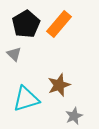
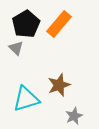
gray triangle: moved 2 px right, 6 px up
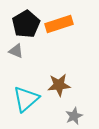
orange rectangle: rotated 32 degrees clockwise
gray triangle: moved 3 px down; rotated 21 degrees counterclockwise
brown star: rotated 15 degrees clockwise
cyan triangle: rotated 24 degrees counterclockwise
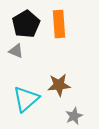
orange rectangle: rotated 76 degrees counterclockwise
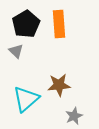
gray triangle: rotated 21 degrees clockwise
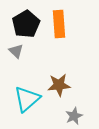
cyan triangle: moved 1 px right
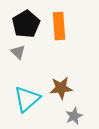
orange rectangle: moved 2 px down
gray triangle: moved 2 px right, 1 px down
brown star: moved 2 px right, 3 px down
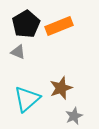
orange rectangle: rotated 72 degrees clockwise
gray triangle: rotated 21 degrees counterclockwise
brown star: rotated 15 degrees counterclockwise
